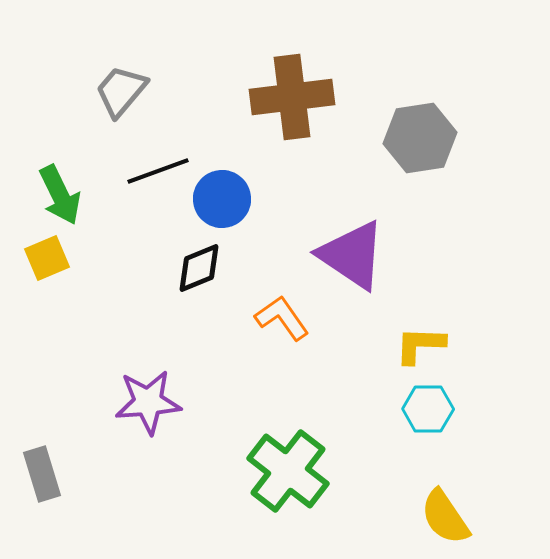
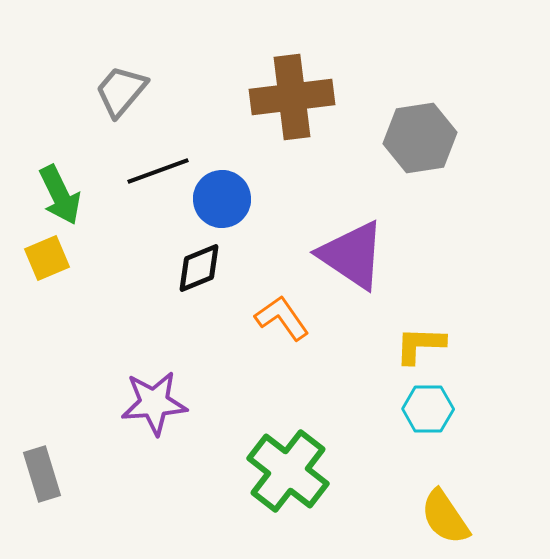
purple star: moved 6 px right, 1 px down
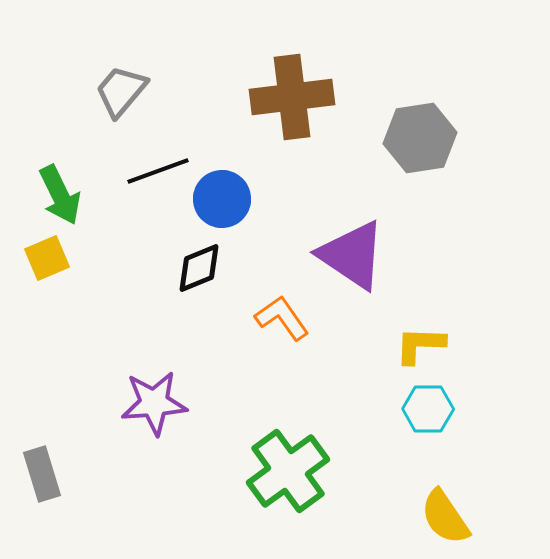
green cross: rotated 16 degrees clockwise
